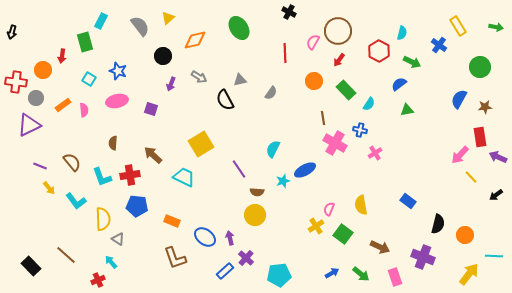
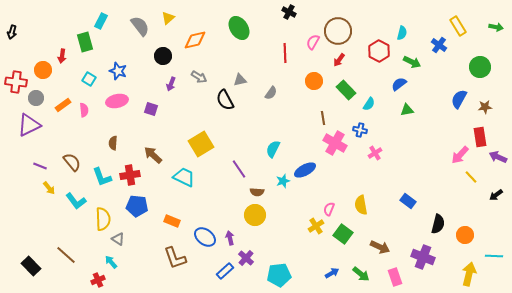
yellow arrow at (469, 274): rotated 25 degrees counterclockwise
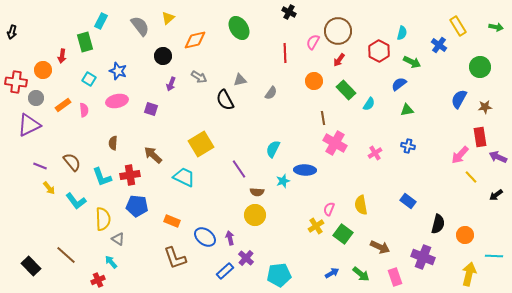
blue cross at (360, 130): moved 48 px right, 16 px down
blue ellipse at (305, 170): rotated 30 degrees clockwise
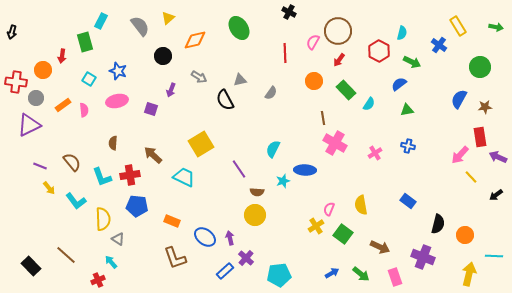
purple arrow at (171, 84): moved 6 px down
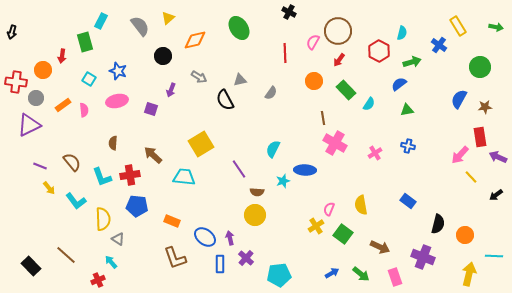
green arrow at (412, 62): rotated 42 degrees counterclockwise
cyan trapezoid at (184, 177): rotated 20 degrees counterclockwise
blue rectangle at (225, 271): moved 5 px left, 7 px up; rotated 48 degrees counterclockwise
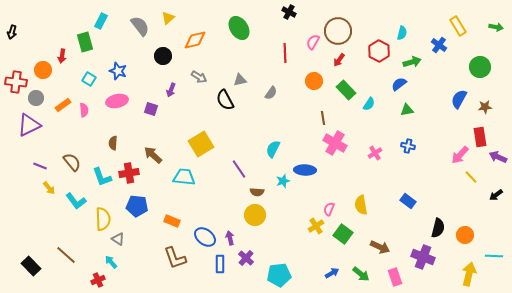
red cross at (130, 175): moved 1 px left, 2 px up
black semicircle at (438, 224): moved 4 px down
